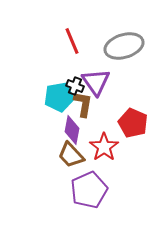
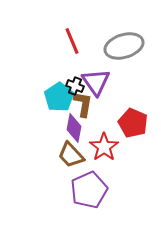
cyan pentagon: rotated 24 degrees counterclockwise
purple diamond: moved 2 px right, 2 px up
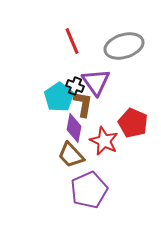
red star: moved 6 px up; rotated 12 degrees counterclockwise
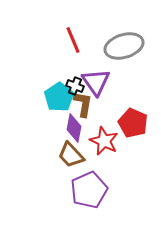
red line: moved 1 px right, 1 px up
